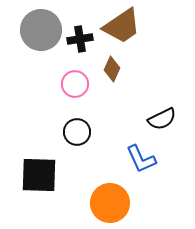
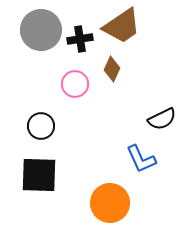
black circle: moved 36 px left, 6 px up
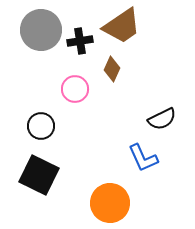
black cross: moved 2 px down
pink circle: moved 5 px down
blue L-shape: moved 2 px right, 1 px up
black square: rotated 24 degrees clockwise
